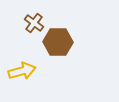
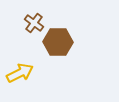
yellow arrow: moved 2 px left, 2 px down; rotated 12 degrees counterclockwise
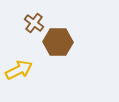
yellow arrow: moved 1 px left, 3 px up
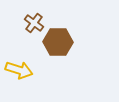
yellow arrow: rotated 44 degrees clockwise
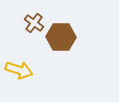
brown hexagon: moved 3 px right, 5 px up
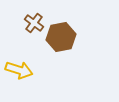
brown hexagon: rotated 12 degrees counterclockwise
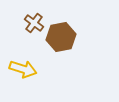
yellow arrow: moved 4 px right, 1 px up
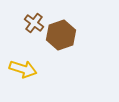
brown hexagon: moved 2 px up; rotated 8 degrees counterclockwise
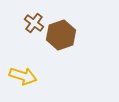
yellow arrow: moved 7 px down
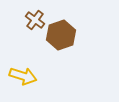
brown cross: moved 1 px right, 3 px up
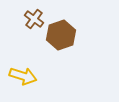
brown cross: moved 1 px left, 1 px up
